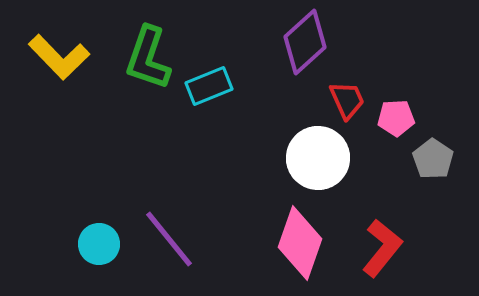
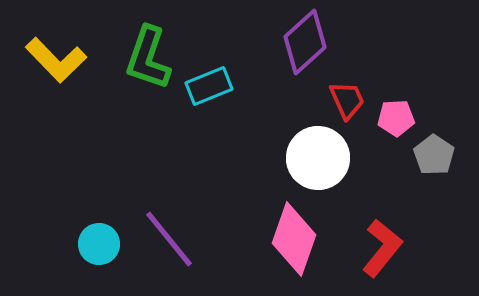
yellow L-shape: moved 3 px left, 3 px down
gray pentagon: moved 1 px right, 4 px up
pink diamond: moved 6 px left, 4 px up
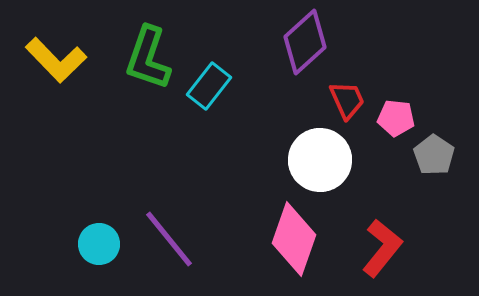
cyan rectangle: rotated 30 degrees counterclockwise
pink pentagon: rotated 9 degrees clockwise
white circle: moved 2 px right, 2 px down
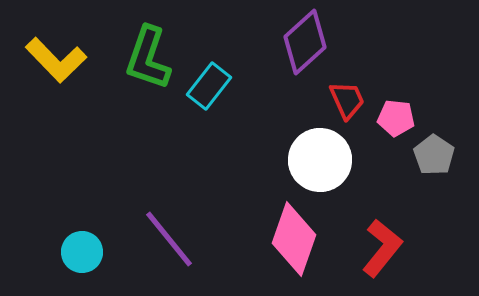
cyan circle: moved 17 px left, 8 px down
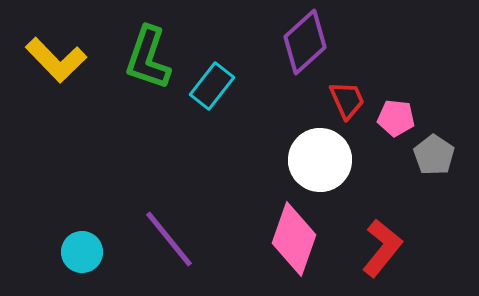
cyan rectangle: moved 3 px right
